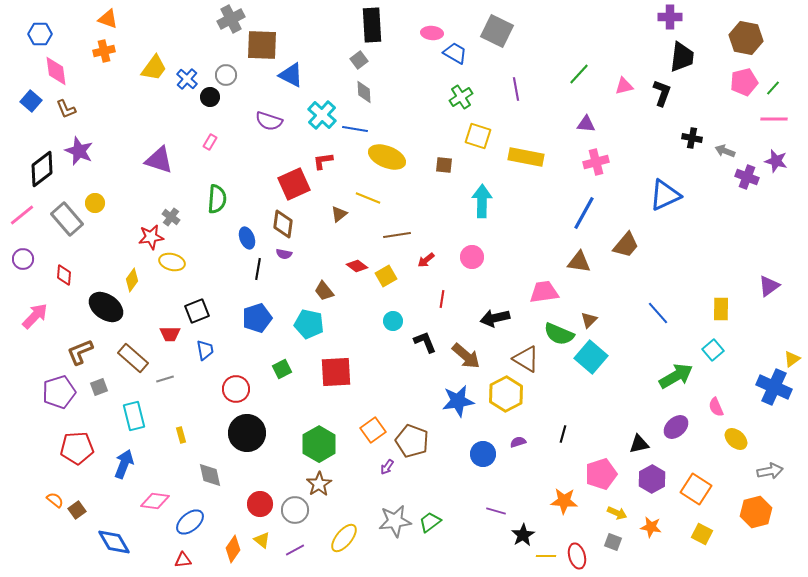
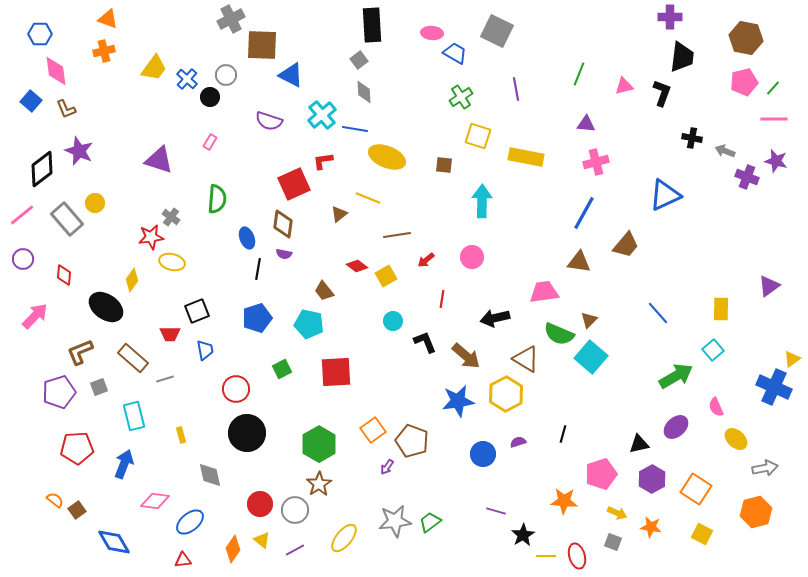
green line at (579, 74): rotated 20 degrees counterclockwise
cyan cross at (322, 115): rotated 8 degrees clockwise
gray arrow at (770, 471): moved 5 px left, 3 px up
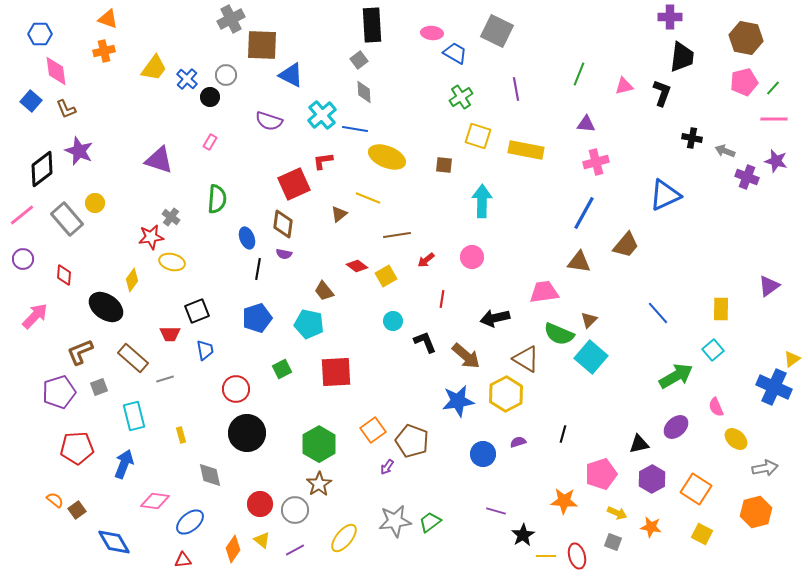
yellow rectangle at (526, 157): moved 7 px up
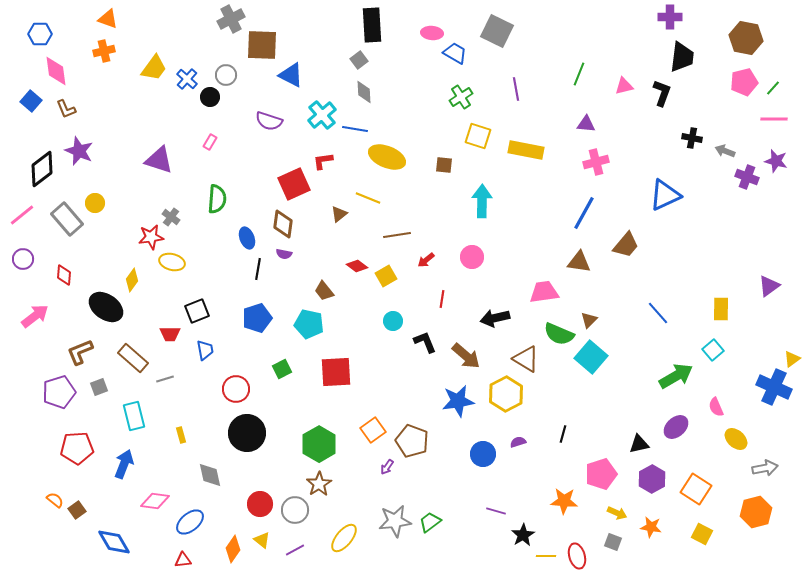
pink arrow at (35, 316): rotated 8 degrees clockwise
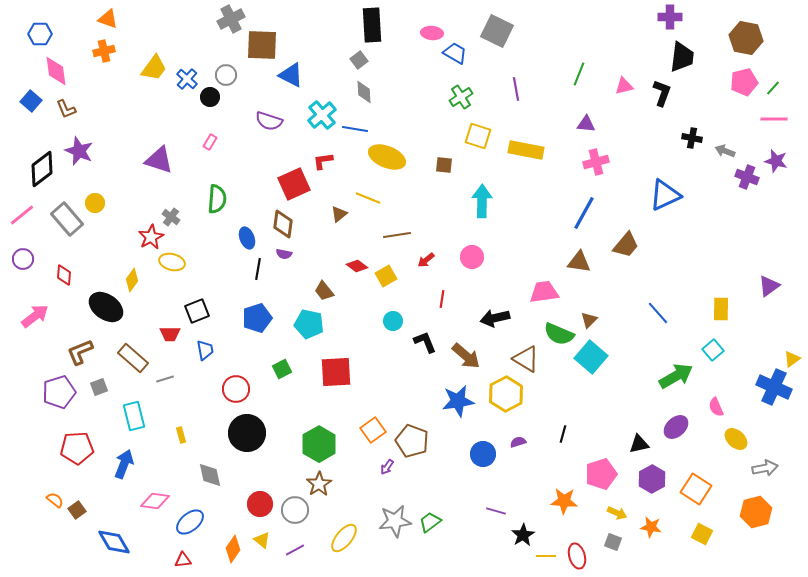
red star at (151, 237): rotated 20 degrees counterclockwise
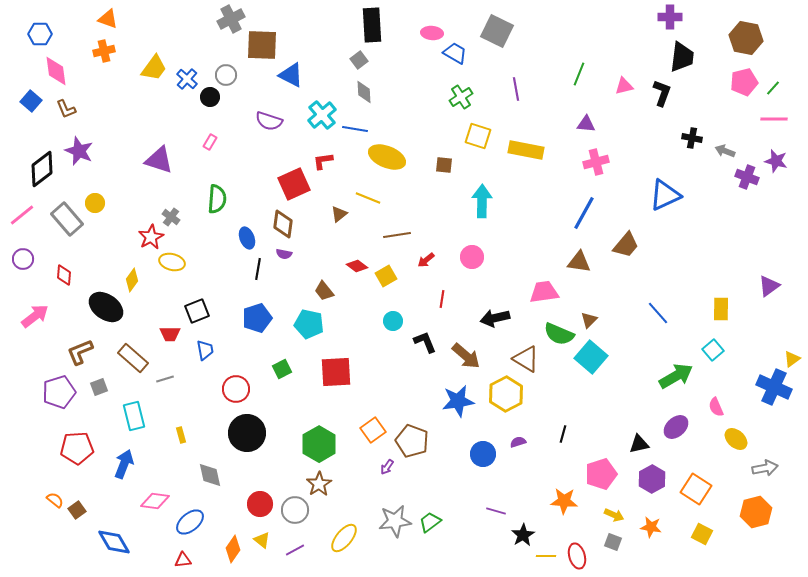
yellow arrow at (617, 513): moved 3 px left, 2 px down
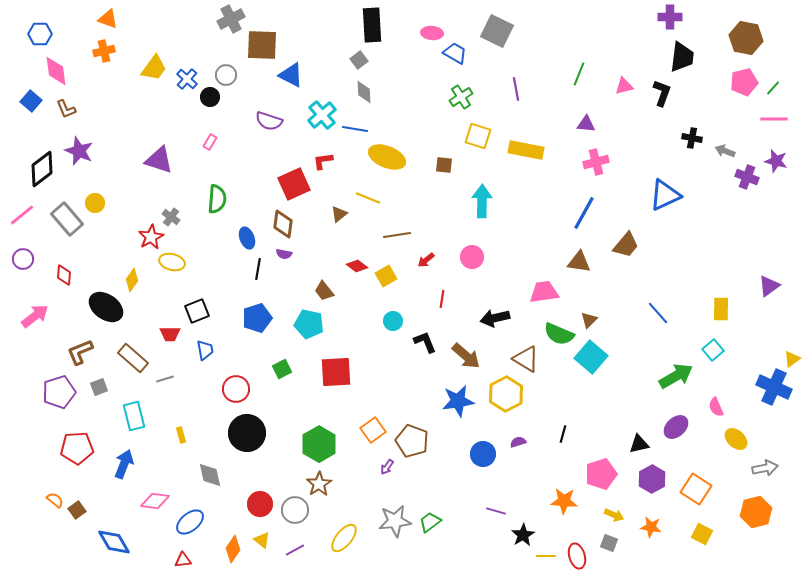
gray square at (613, 542): moved 4 px left, 1 px down
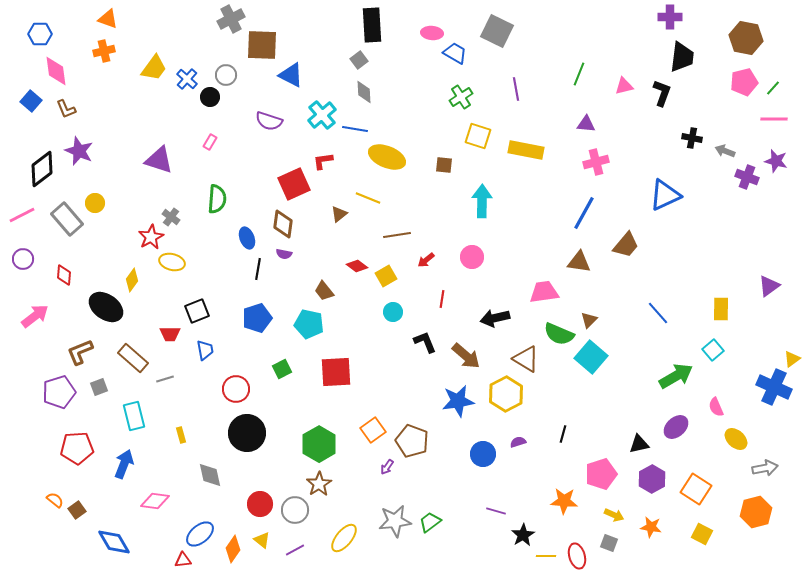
pink line at (22, 215): rotated 12 degrees clockwise
cyan circle at (393, 321): moved 9 px up
blue ellipse at (190, 522): moved 10 px right, 12 px down
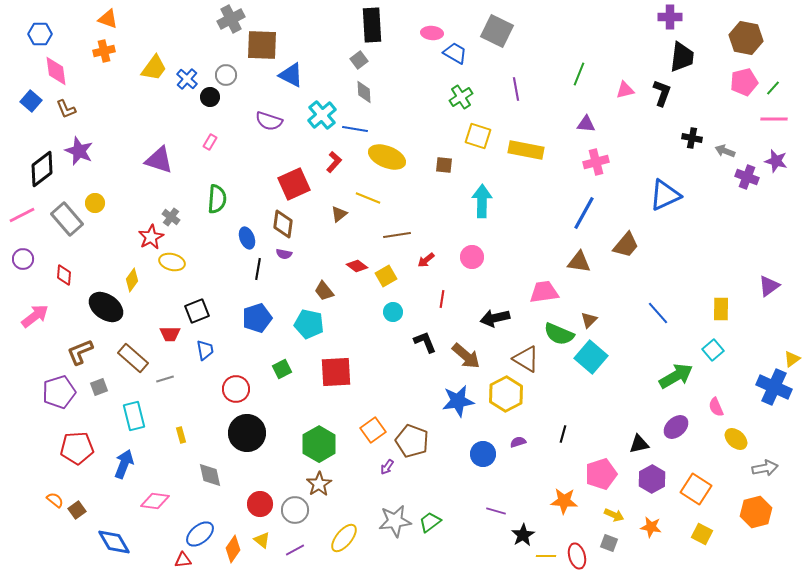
pink triangle at (624, 86): moved 1 px right, 4 px down
red L-shape at (323, 161): moved 11 px right, 1 px down; rotated 140 degrees clockwise
